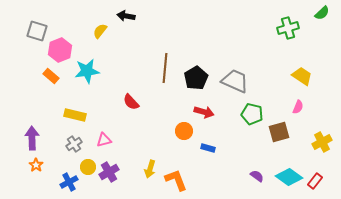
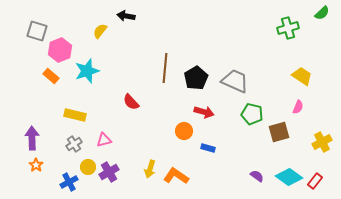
cyan star: rotated 10 degrees counterclockwise
orange L-shape: moved 4 px up; rotated 35 degrees counterclockwise
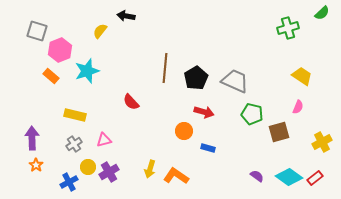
red rectangle: moved 3 px up; rotated 14 degrees clockwise
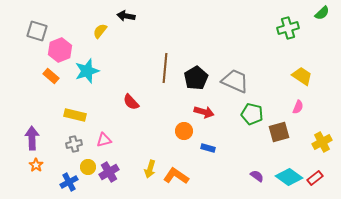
gray cross: rotated 21 degrees clockwise
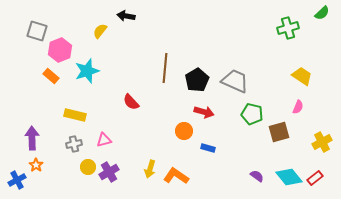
black pentagon: moved 1 px right, 2 px down
cyan diamond: rotated 16 degrees clockwise
blue cross: moved 52 px left, 2 px up
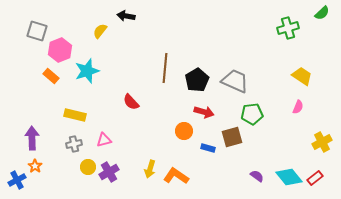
green pentagon: rotated 20 degrees counterclockwise
brown square: moved 47 px left, 5 px down
orange star: moved 1 px left, 1 px down
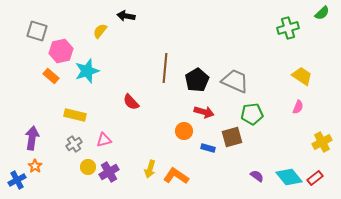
pink hexagon: moved 1 px right, 1 px down; rotated 10 degrees clockwise
purple arrow: rotated 10 degrees clockwise
gray cross: rotated 21 degrees counterclockwise
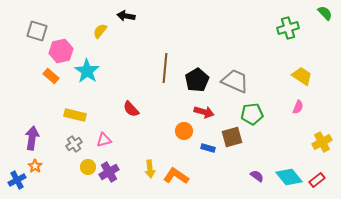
green semicircle: moved 3 px right; rotated 91 degrees counterclockwise
cyan star: rotated 20 degrees counterclockwise
red semicircle: moved 7 px down
yellow arrow: rotated 24 degrees counterclockwise
red rectangle: moved 2 px right, 2 px down
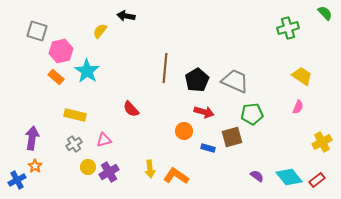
orange rectangle: moved 5 px right, 1 px down
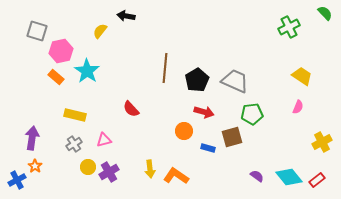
green cross: moved 1 px right, 1 px up; rotated 10 degrees counterclockwise
